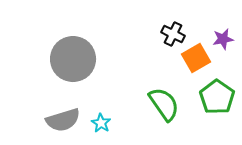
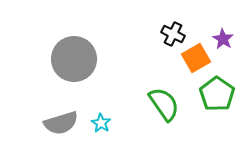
purple star: rotated 30 degrees counterclockwise
gray circle: moved 1 px right
green pentagon: moved 3 px up
gray semicircle: moved 2 px left, 3 px down
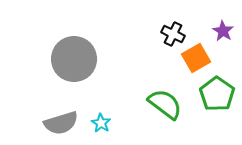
purple star: moved 8 px up
green semicircle: moved 1 px right; rotated 18 degrees counterclockwise
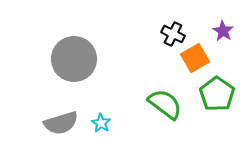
orange square: moved 1 px left
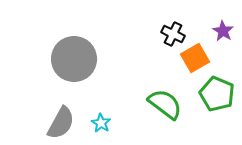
green pentagon: rotated 12 degrees counterclockwise
gray semicircle: rotated 44 degrees counterclockwise
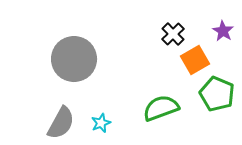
black cross: rotated 20 degrees clockwise
orange square: moved 2 px down
green semicircle: moved 4 px left, 4 px down; rotated 57 degrees counterclockwise
cyan star: rotated 18 degrees clockwise
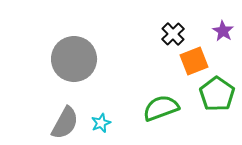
orange square: moved 1 px left, 1 px down; rotated 8 degrees clockwise
green pentagon: rotated 12 degrees clockwise
gray semicircle: moved 4 px right
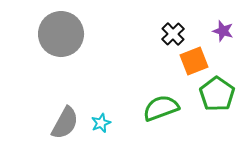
purple star: rotated 15 degrees counterclockwise
gray circle: moved 13 px left, 25 px up
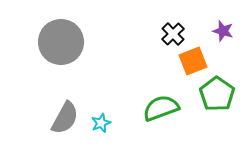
gray circle: moved 8 px down
orange square: moved 1 px left
gray semicircle: moved 5 px up
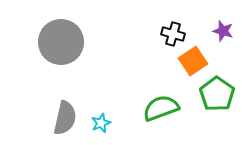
black cross: rotated 30 degrees counterclockwise
orange square: rotated 12 degrees counterclockwise
gray semicircle: rotated 16 degrees counterclockwise
